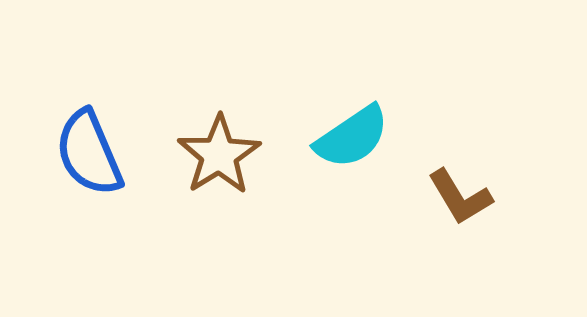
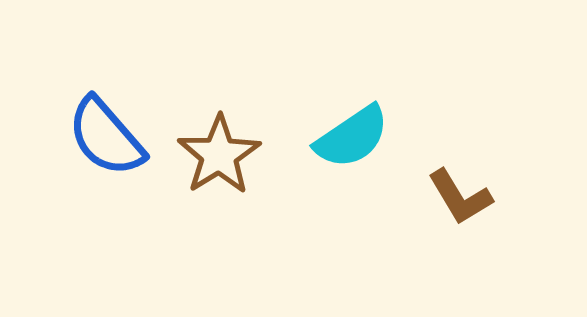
blue semicircle: moved 17 px right, 16 px up; rotated 18 degrees counterclockwise
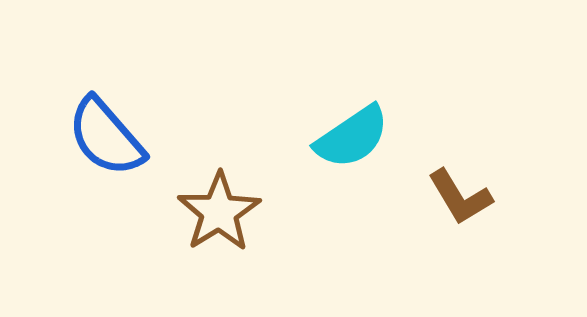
brown star: moved 57 px down
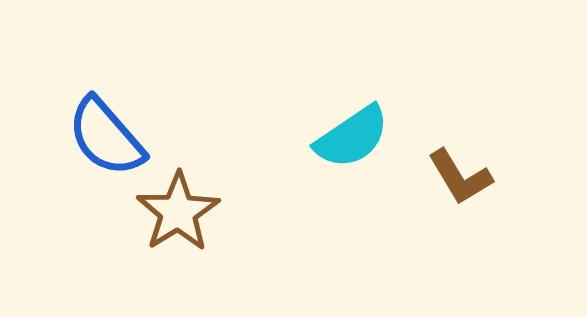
brown L-shape: moved 20 px up
brown star: moved 41 px left
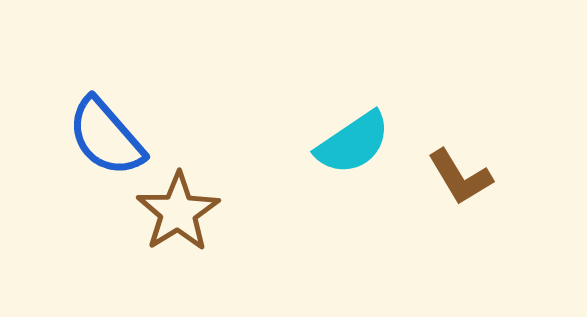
cyan semicircle: moved 1 px right, 6 px down
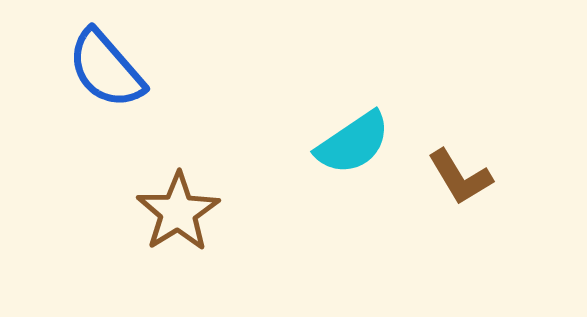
blue semicircle: moved 68 px up
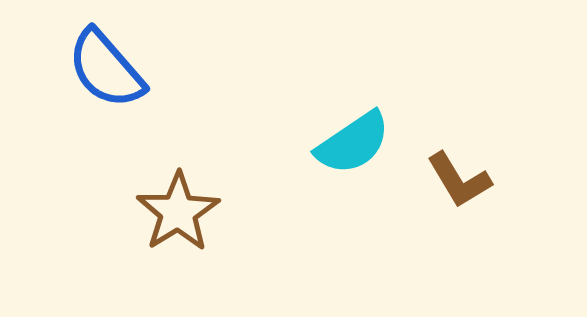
brown L-shape: moved 1 px left, 3 px down
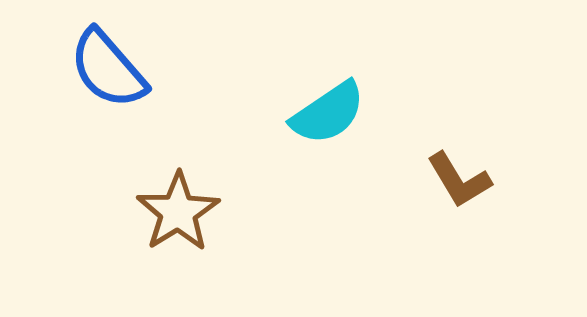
blue semicircle: moved 2 px right
cyan semicircle: moved 25 px left, 30 px up
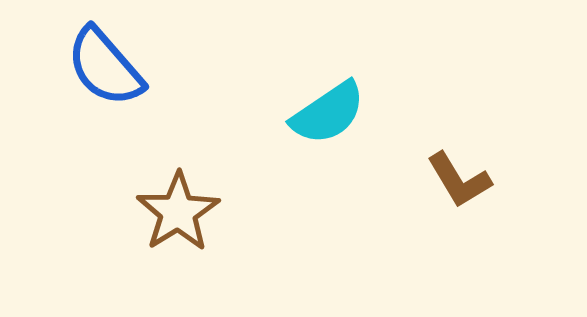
blue semicircle: moved 3 px left, 2 px up
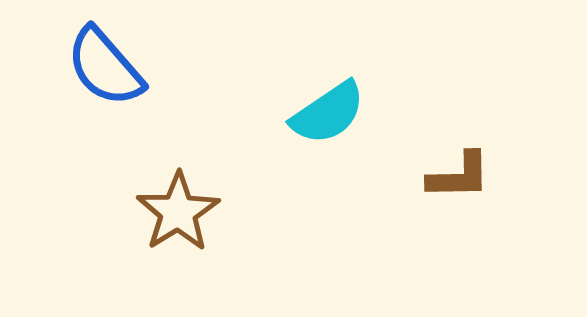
brown L-shape: moved 4 px up; rotated 60 degrees counterclockwise
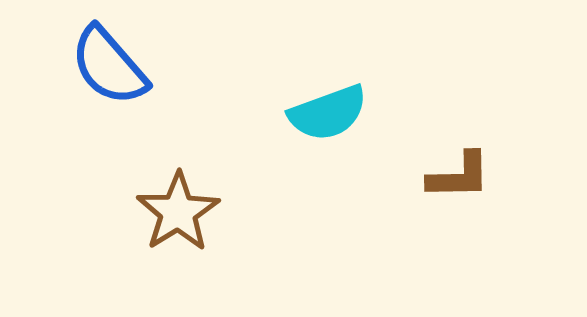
blue semicircle: moved 4 px right, 1 px up
cyan semicircle: rotated 14 degrees clockwise
